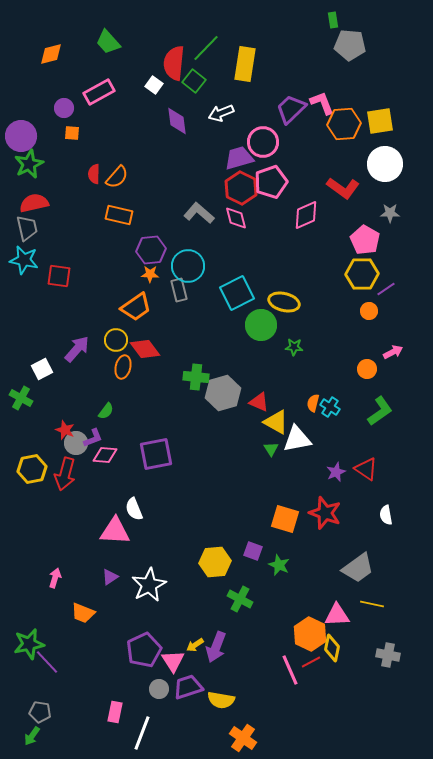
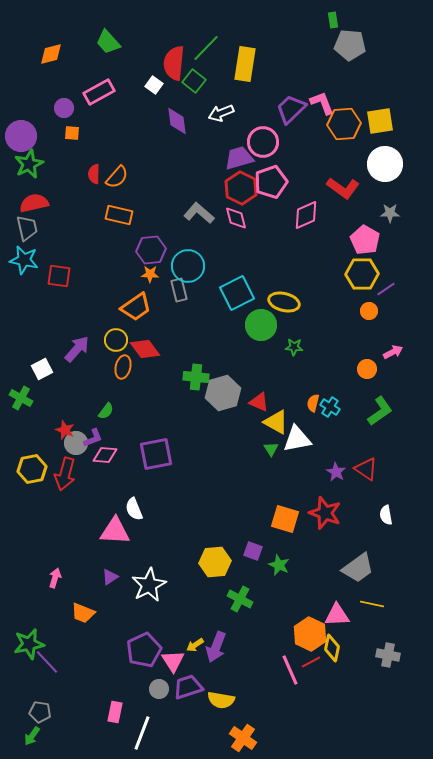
purple star at (336, 472): rotated 18 degrees counterclockwise
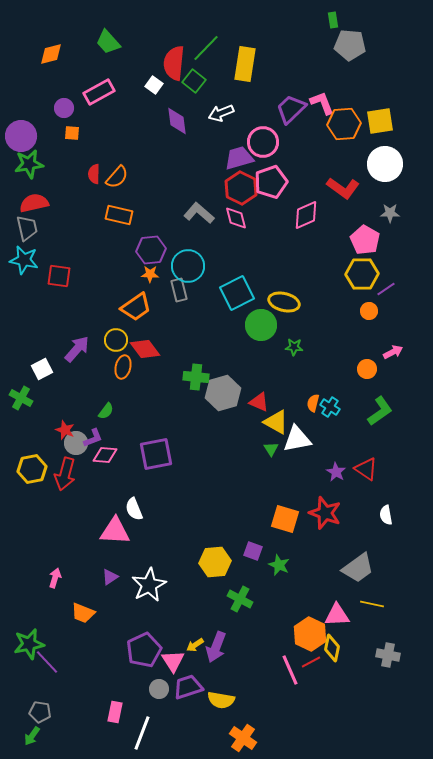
green star at (29, 164): rotated 16 degrees clockwise
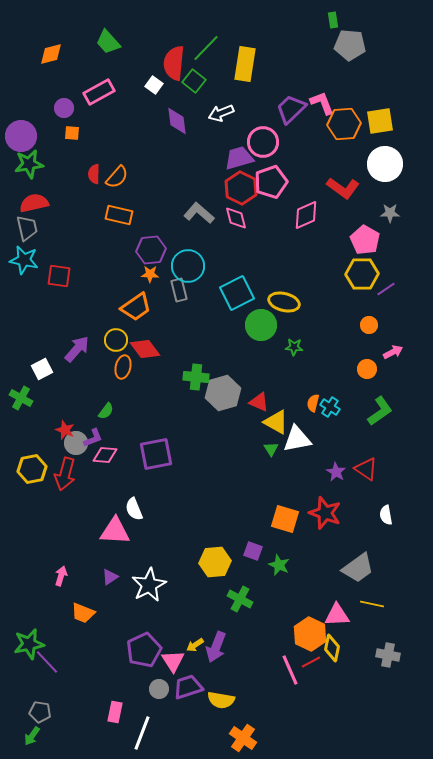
orange circle at (369, 311): moved 14 px down
pink arrow at (55, 578): moved 6 px right, 2 px up
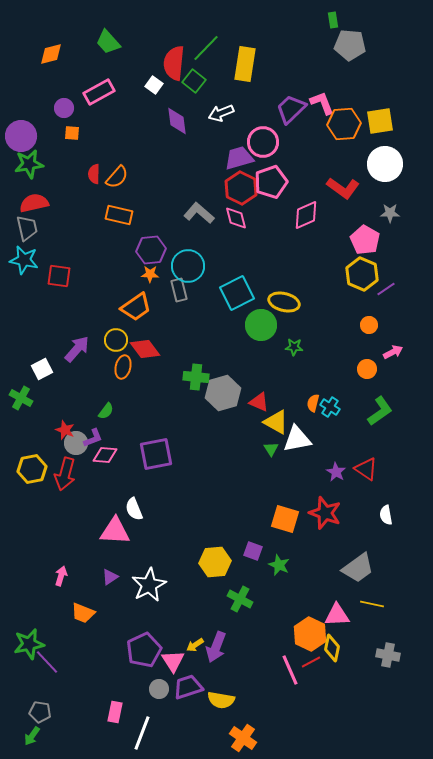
yellow hexagon at (362, 274): rotated 24 degrees clockwise
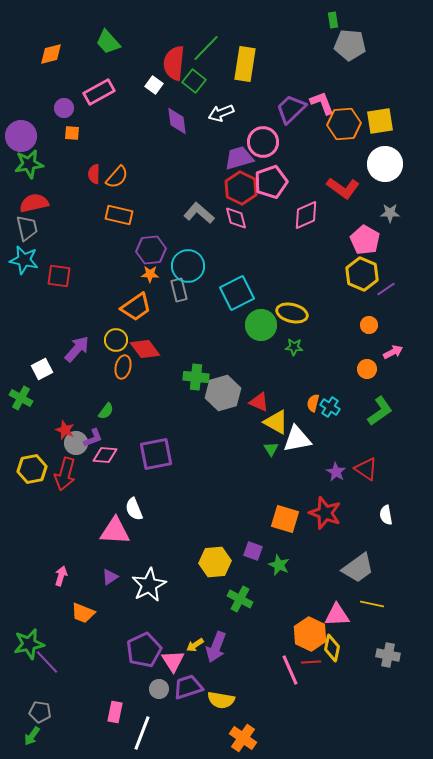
yellow ellipse at (284, 302): moved 8 px right, 11 px down
red line at (311, 662): rotated 24 degrees clockwise
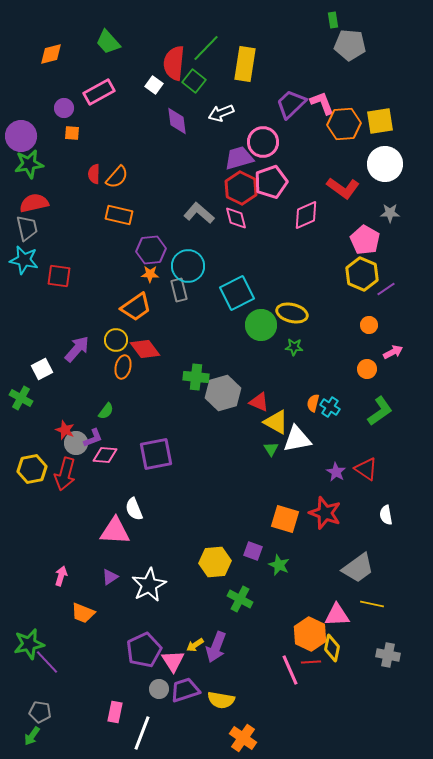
purple trapezoid at (291, 109): moved 5 px up
purple trapezoid at (188, 687): moved 3 px left, 3 px down
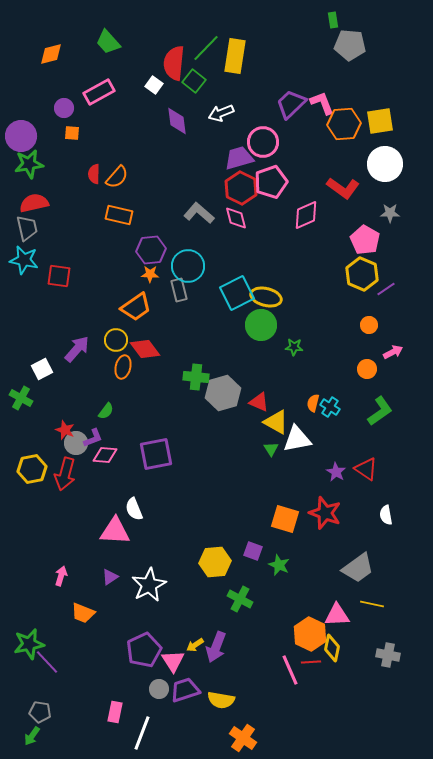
yellow rectangle at (245, 64): moved 10 px left, 8 px up
yellow ellipse at (292, 313): moved 26 px left, 16 px up
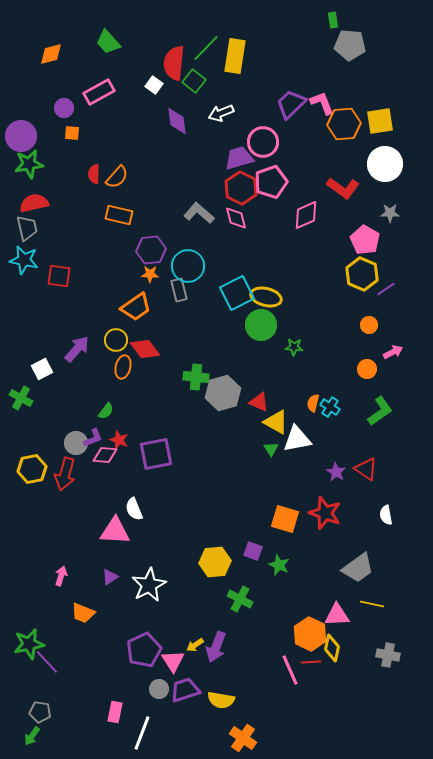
red star at (65, 430): moved 54 px right, 10 px down
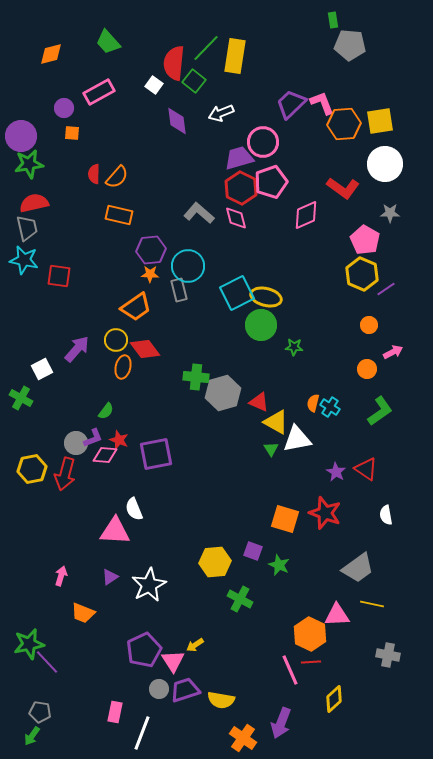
purple arrow at (216, 647): moved 65 px right, 76 px down
yellow diamond at (332, 648): moved 2 px right, 51 px down; rotated 36 degrees clockwise
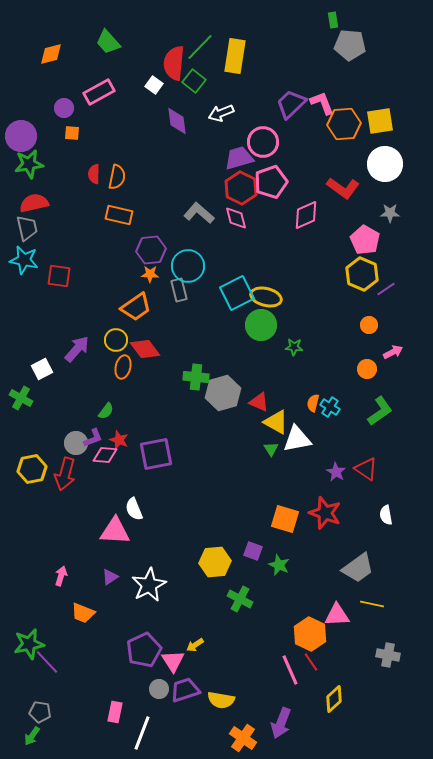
green line at (206, 48): moved 6 px left, 1 px up
orange semicircle at (117, 177): rotated 30 degrees counterclockwise
red line at (311, 662): rotated 60 degrees clockwise
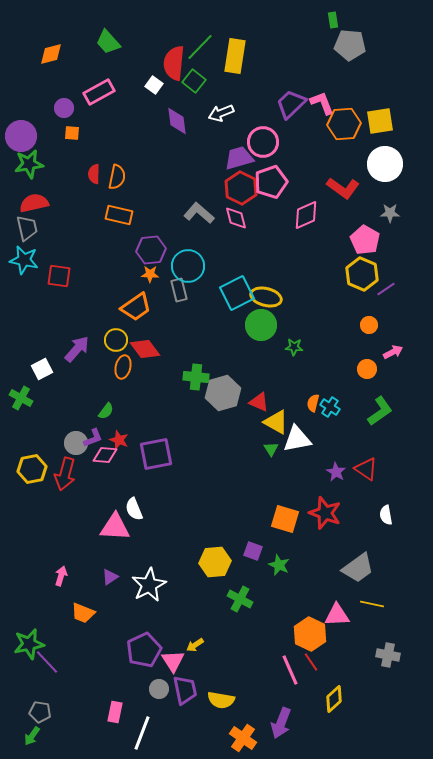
pink triangle at (115, 531): moved 4 px up
purple trapezoid at (185, 690): rotated 96 degrees clockwise
